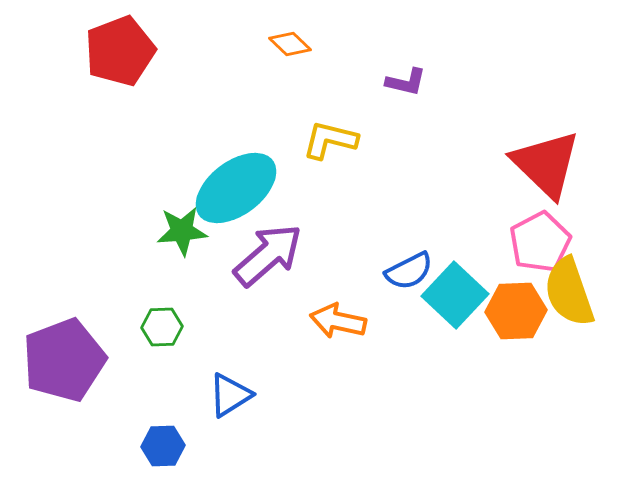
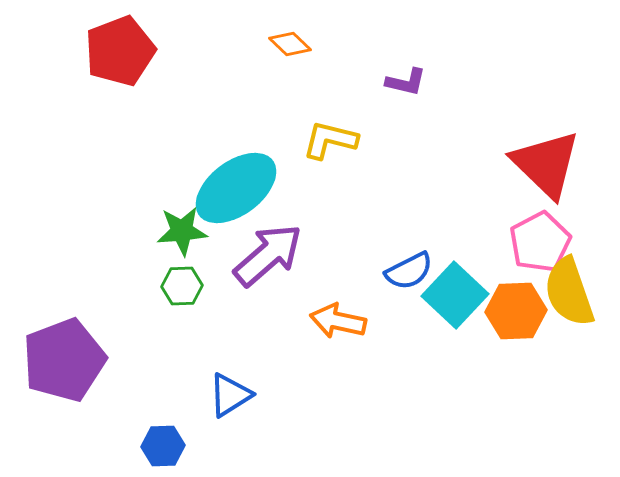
green hexagon: moved 20 px right, 41 px up
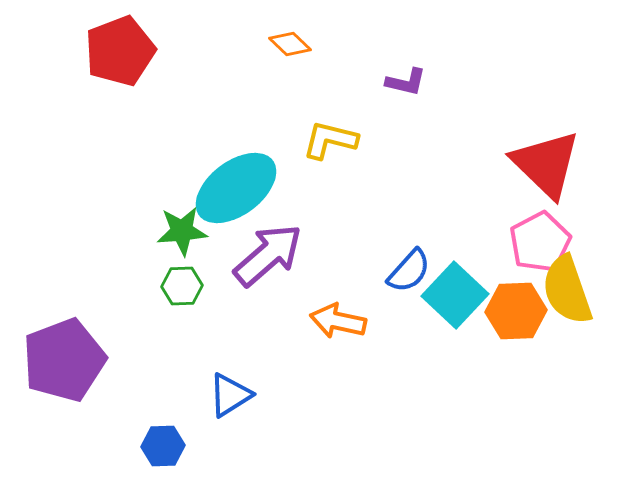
blue semicircle: rotated 21 degrees counterclockwise
yellow semicircle: moved 2 px left, 2 px up
